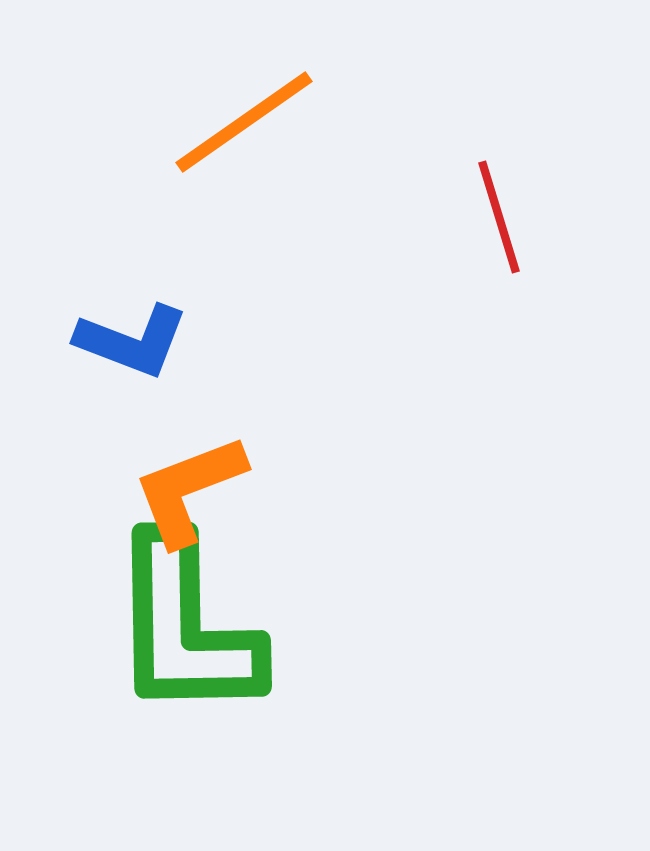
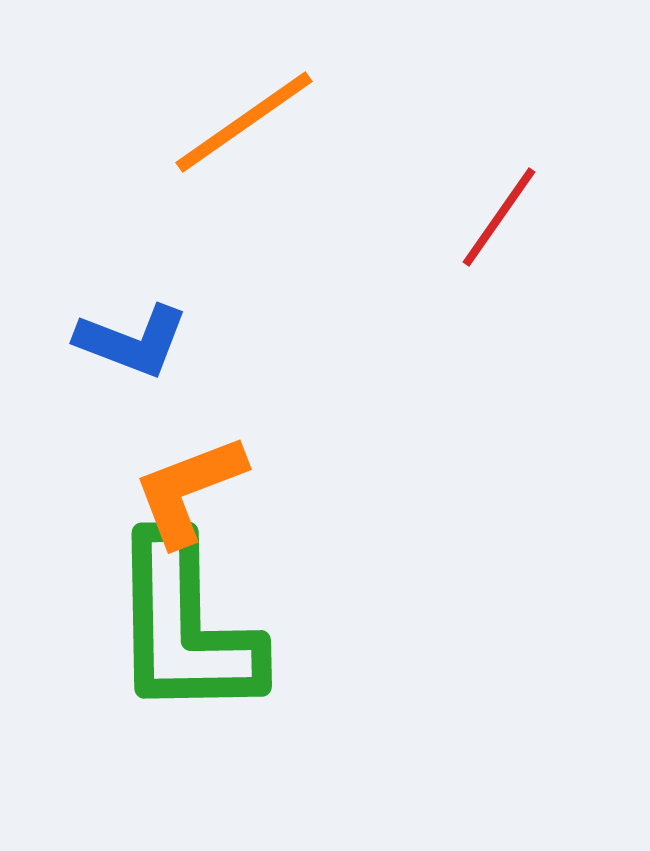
red line: rotated 52 degrees clockwise
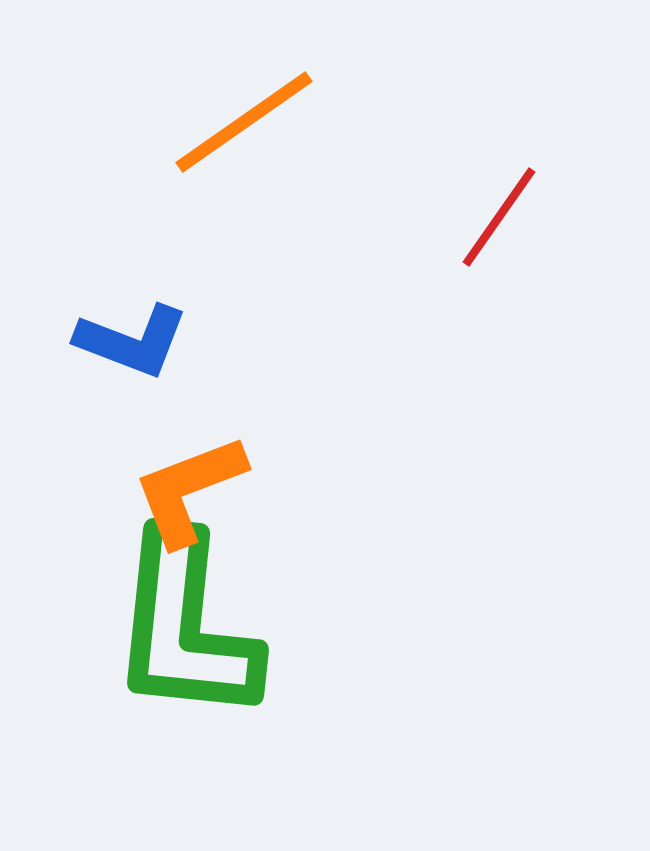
green L-shape: rotated 7 degrees clockwise
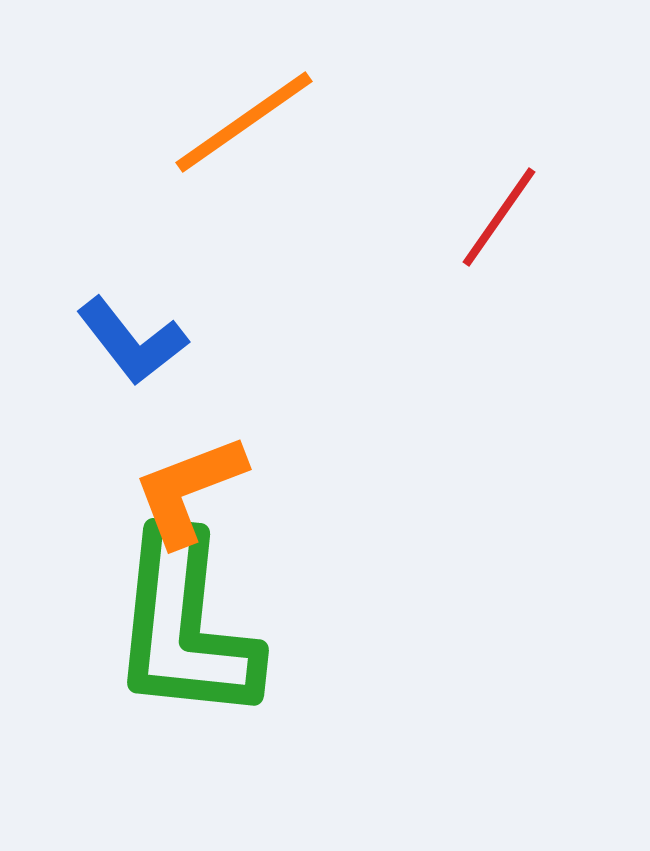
blue L-shape: rotated 31 degrees clockwise
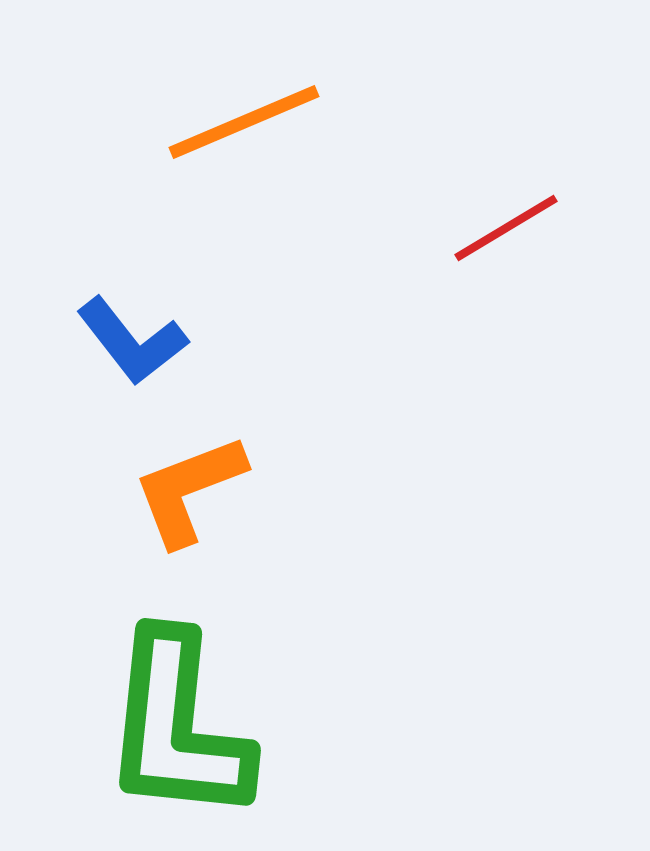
orange line: rotated 12 degrees clockwise
red line: moved 7 px right, 11 px down; rotated 24 degrees clockwise
green L-shape: moved 8 px left, 100 px down
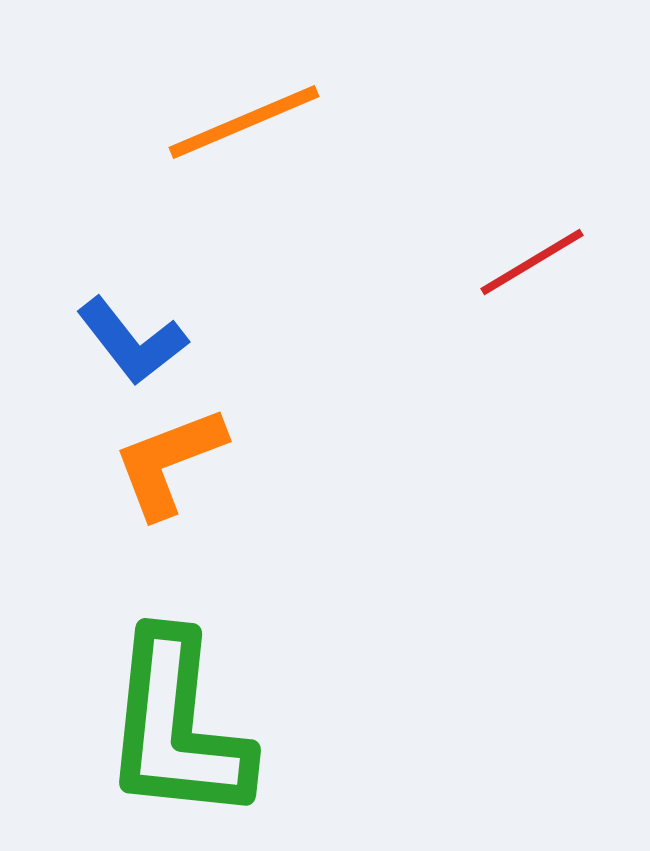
red line: moved 26 px right, 34 px down
orange L-shape: moved 20 px left, 28 px up
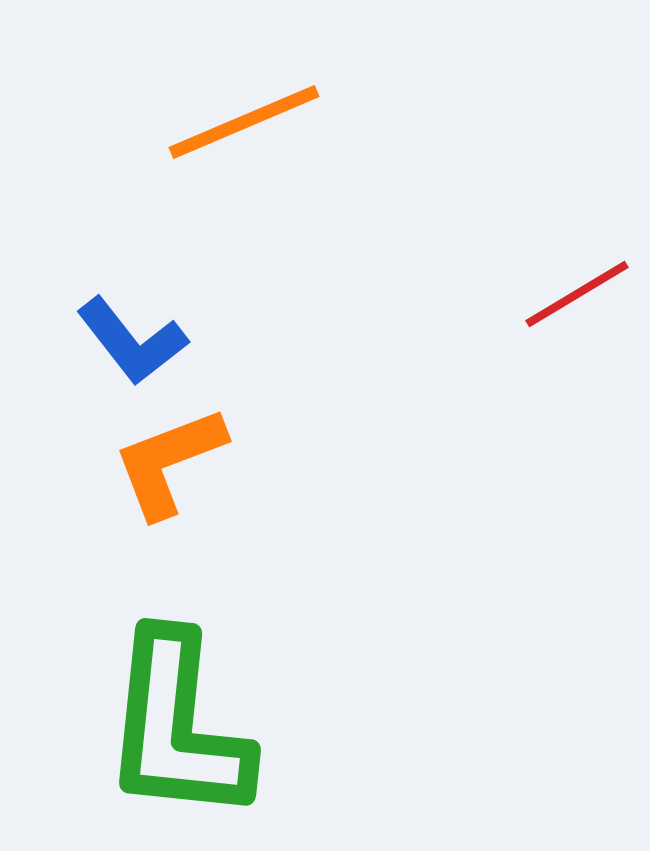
red line: moved 45 px right, 32 px down
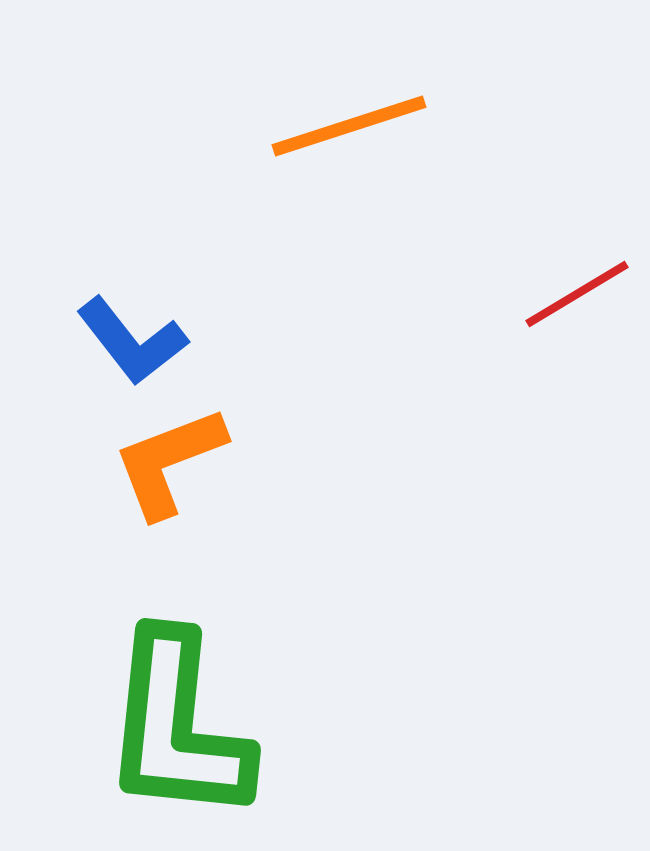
orange line: moved 105 px right, 4 px down; rotated 5 degrees clockwise
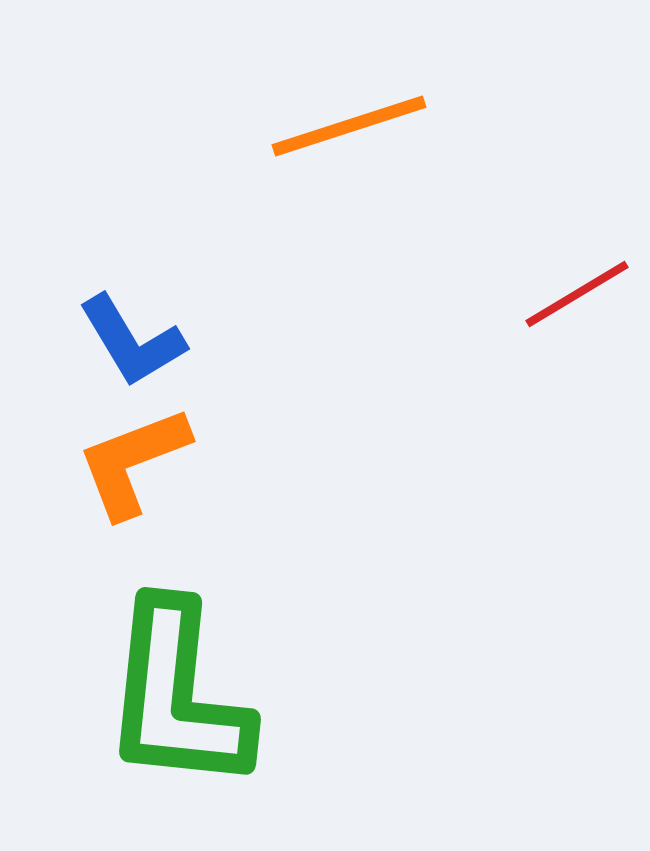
blue L-shape: rotated 7 degrees clockwise
orange L-shape: moved 36 px left
green L-shape: moved 31 px up
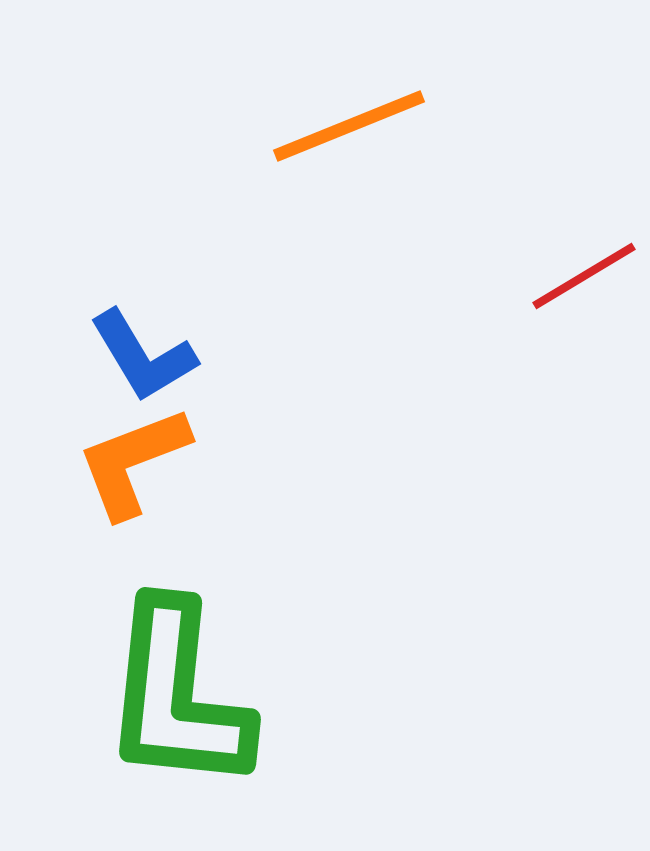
orange line: rotated 4 degrees counterclockwise
red line: moved 7 px right, 18 px up
blue L-shape: moved 11 px right, 15 px down
